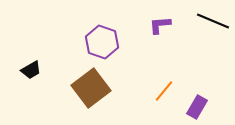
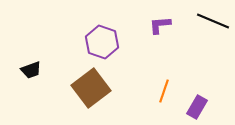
black trapezoid: rotated 10 degrees clockwise
orange line: rotated 20 degrees counterclockwise
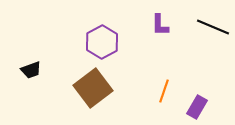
black line: moved 6 px down
purple L-shape: rotated 85 degrees counterclockwise
purple hexagon: rotated 12 degrees clockwise
brown square: moved 2 px right
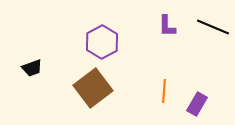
purple L-shape: moved 7 px right, 1 px down
black trapezoid: moved 1 px right, 2 px up
orange line: rotated 15 degrees counterclockwise
purple rectangle: moved 3 px up
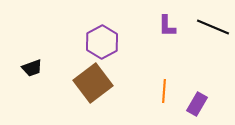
brown square: moved 5 px up
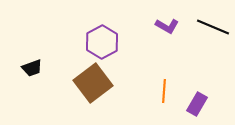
purple L-shape: rotated 60 degrees counterclockwise
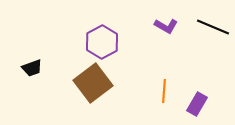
purple L-shape: moved 1 px left
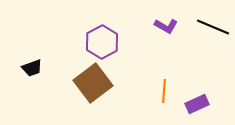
purple rectangle: rotated 35 degrees clockwise
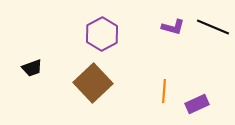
purple L-shape: moved 7 px right, 1 px down; rotated 15 degrees counterclockwise
purple hexagon: moved 8 px up
brown square: rotated 6 degrees counterclockwise
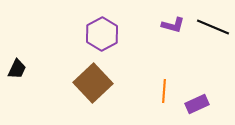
purple L-shape: moved 2 px up
black trapezoid: moved 15 px left, 1 px down; rotated 45 degrees counterclockwise
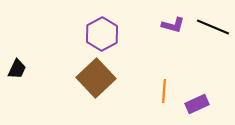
brown square: moved 3 px right, 5 px up
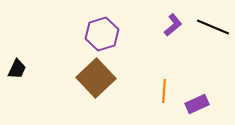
purple L-shape: rotated 55 degrees counterclockwise
purple hexagon: rotated 12 degrees clockwise
